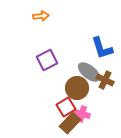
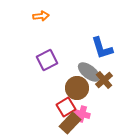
brown cross: moved 1 px left; rotated 24 degrees clockwise
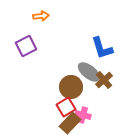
purple square: moved 21 px left, 14 px up
brown circle: moved 6 px left, 1 px up
pink cross: moved 1 px right, 1 px down
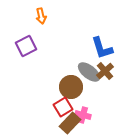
orange arrow: rotated 84 degrees clockwise
brown cross: moved 1 px right, 9 px up
red square: moved 3 px left
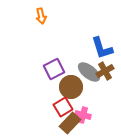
purple square: moved 28 px right, 23 px down
brown cross: rotated 12 degrees clockwise
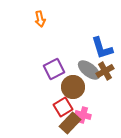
orange arrow: moved 1 px left, 3 px down
gray ellipse: moved 2 px up
brown circle: moved 2 px right
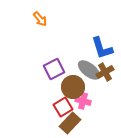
orange arrow: rotated 28 degrees counterclockwise
brown cross: moved 1 px down
pink cross: moved 14 px up
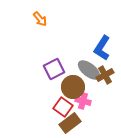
blue L-shape: rotated 50 degrees clockwise
brown cross: moved 3 px down
red square: rotated 24 degrees counterclockwise
brown rectangle: rotated 10 degrees clockwise
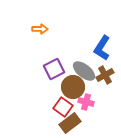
orange arrow: moved 10 px down; rotated 49 degrees counterclockwise
gray ellipse: moved 5 px left, 1 px down
pink cross: moved 3 px right, 1 px down
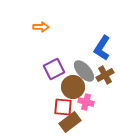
orange arrow: moved 1 px right, 2 px up
gray ellipse: rotated 10 degrees clockwise
red square: rotated 30 degrees counterclockwise
brown rectangle: moved 1 px up
